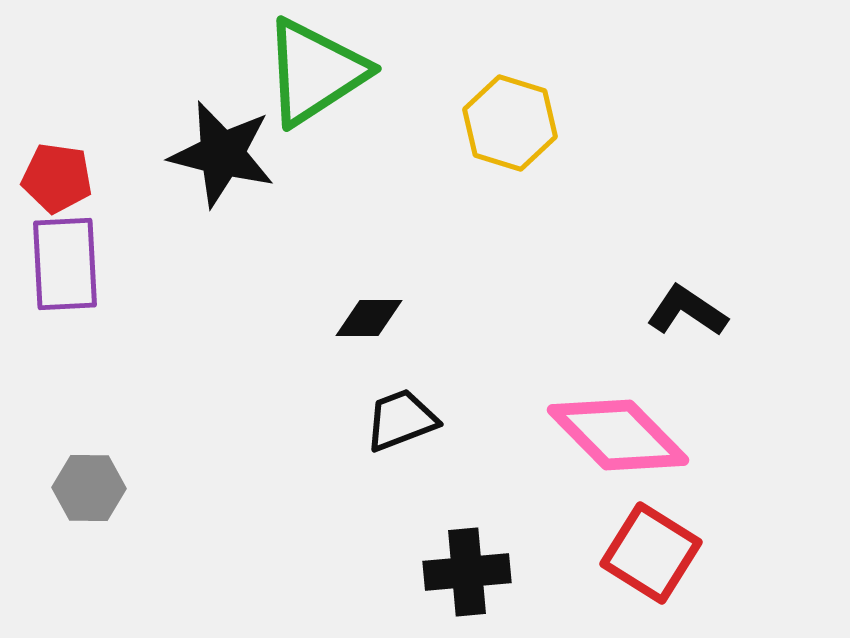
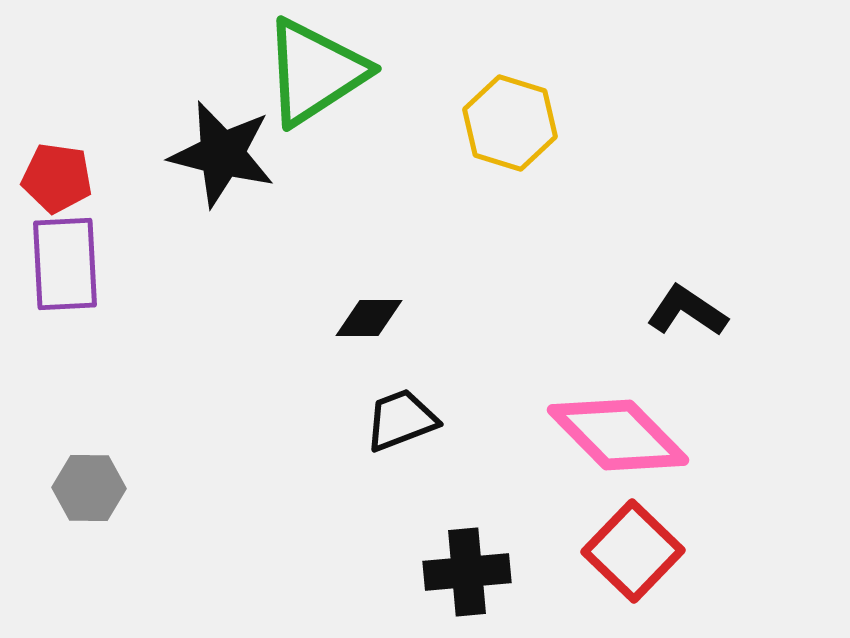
red square: moved 18 px left, 2 px up; rotated 12 degrees clockwise
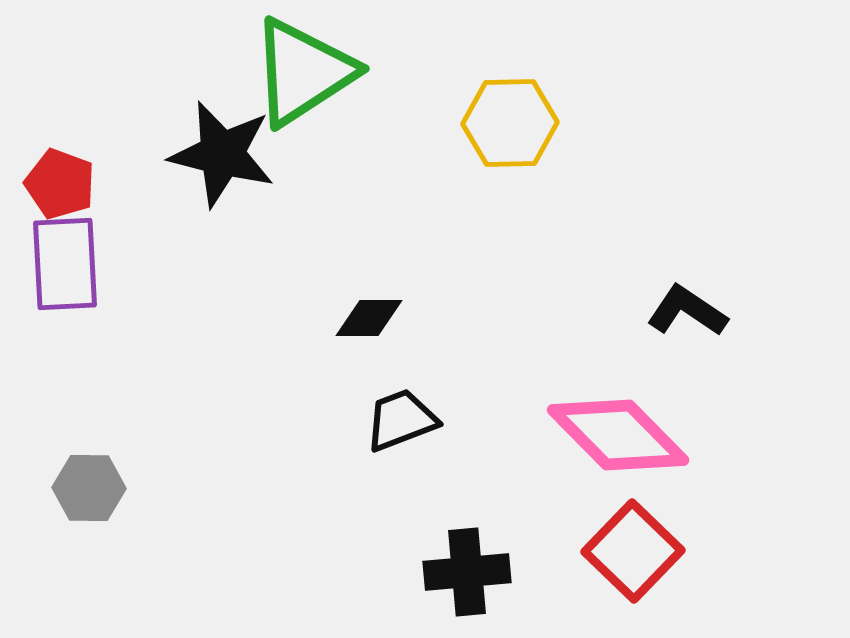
green triangle: moved 12 px left
yellow hexagon: rotated 18 degrees counterclockwise
red pentagon: moved 3 px right, 6 px down; rotated 12 degrees clockwise
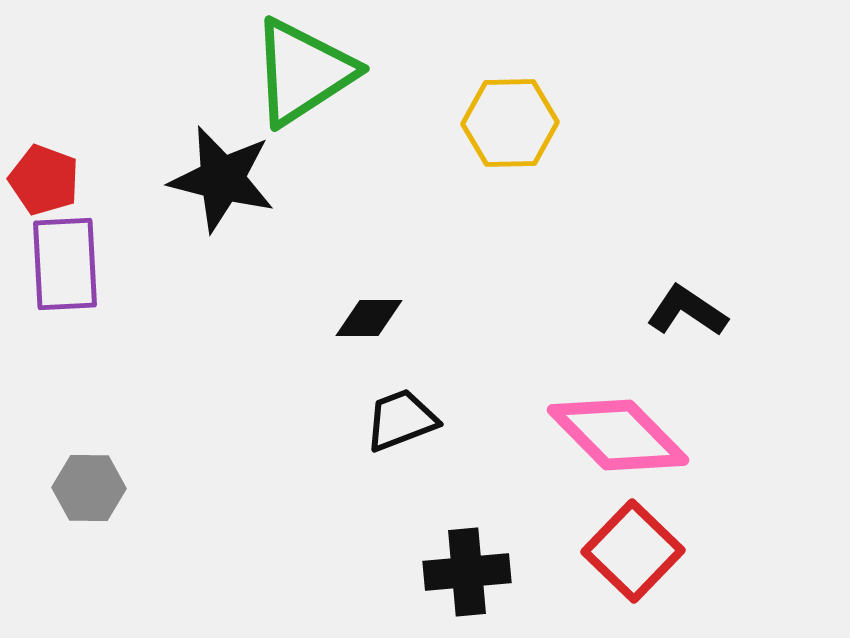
black star: moved 25 px down
red pentagon: moved 16 px left, 4 px up
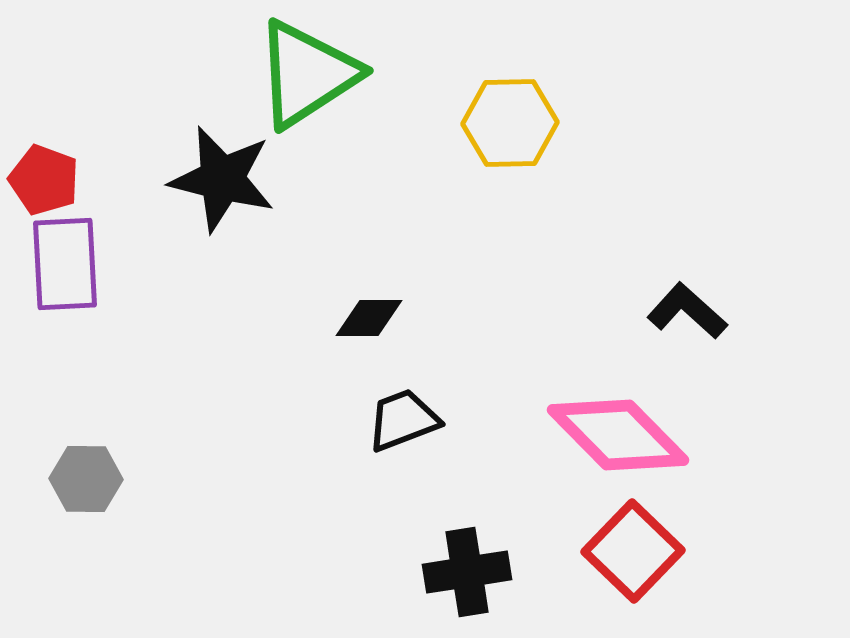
green triangle: moved 4 px right, 2 px down
black L-shape: rotated 8 degrees clockwise
black trapezoid: moved 2 px right
gray hexagon: moved 3 px left, 9 px up
black cross: rotated 4 degrees counterclockwise
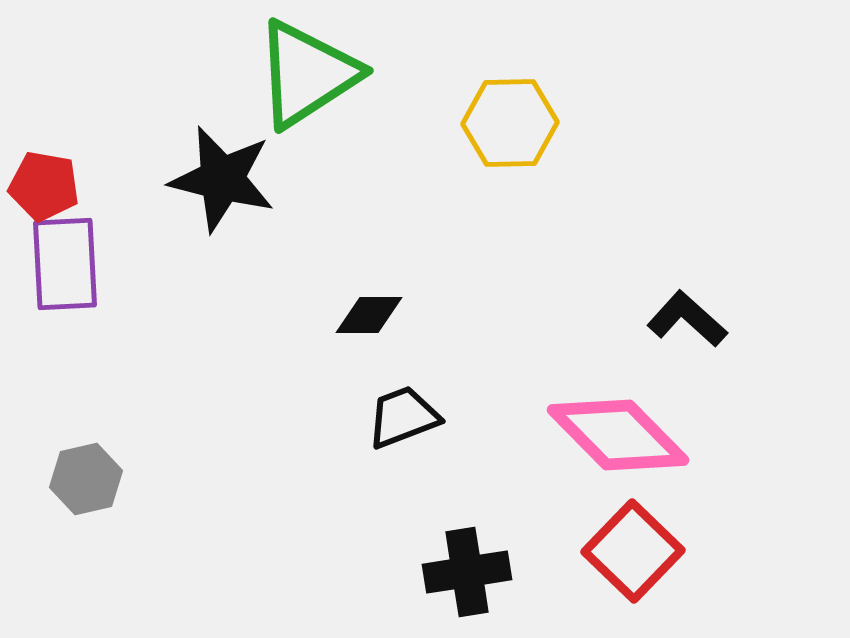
red pentagon: moved 6 px down; rotated 10 degrees counterclockwise
black L-shape: moved 8 px down
black diamond: moved 3 px up
black trapezoid: moved 3 px up
gray hexagon: rotated 14 degrees counterclockwise
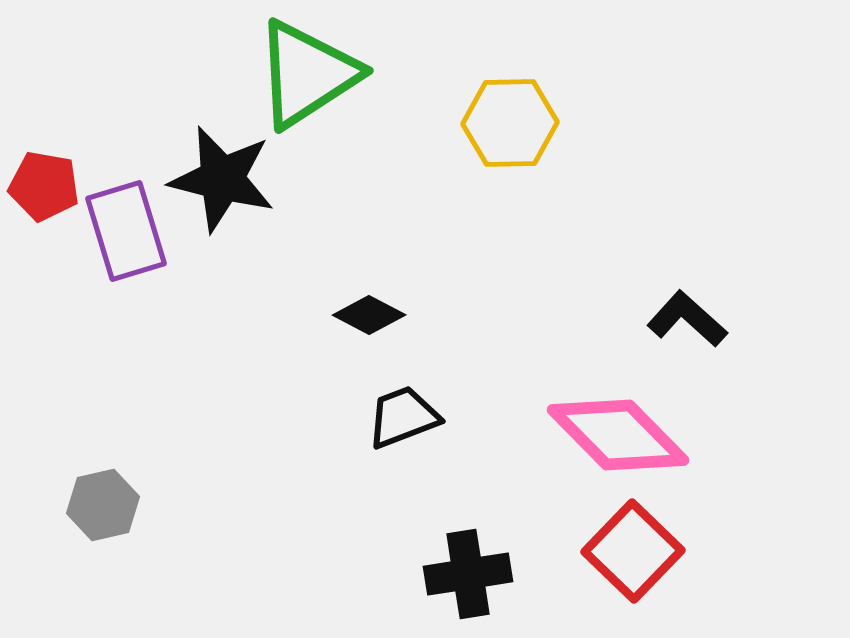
purple rectangle: moved 61 px right, 33 px up; rotated 14 degrees counterclockwise
black diamond: rotated 28 degrees clockwise
gray hexagon: moved 17 px right, 26 px down
black cross: moved 1 px right, 2 px down
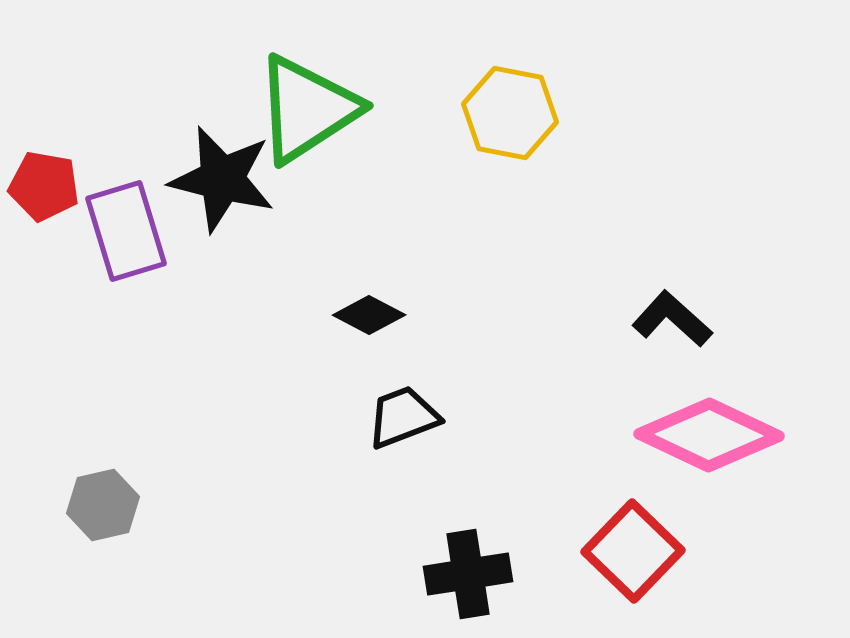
green triangle: moved 35 px down
yellow hexagon: moved 10 px up; rotated 12 degrees clockwise
black L-shape: moved 15 px left
pink diamond: moved 91 px right; rotated 20 degrees counterclockwise
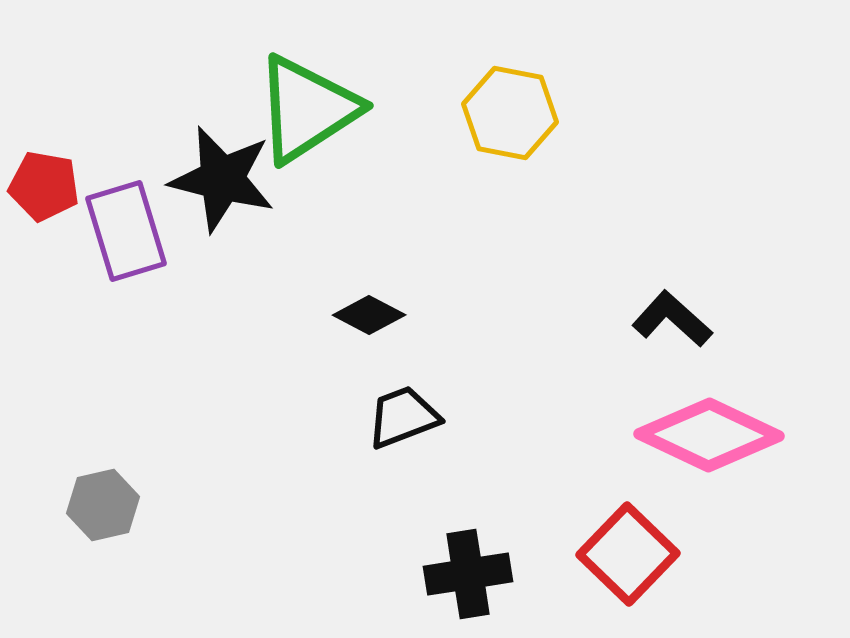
red square: moved 5 px left, 3 px down
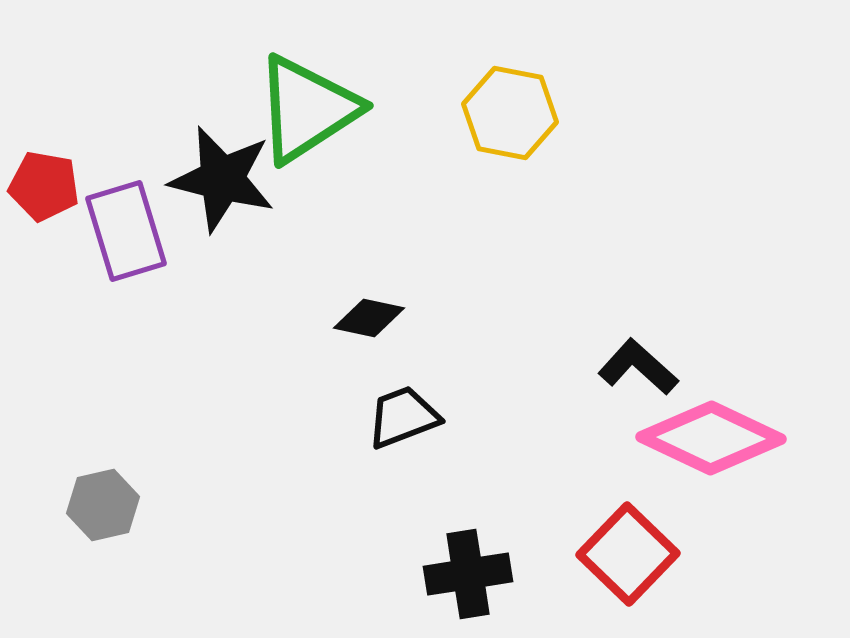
black diamond: moved 3 px down; rotated 16 degrees counterclockwise
black L-shape: moved 34 px left, 48 px down
pink diamond: moved 2 px right, 3 px down
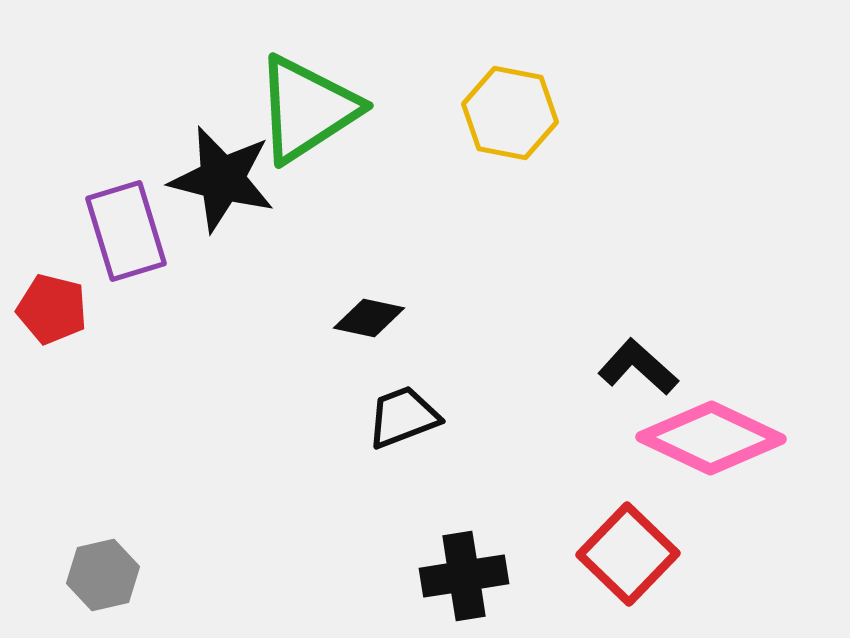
red pentagon: moved 8 px right, 123 px down; rotated 4 degrees clockwise
gray hexagon: moved 70 px down
black cross: moved 4 px left, 2 px down
